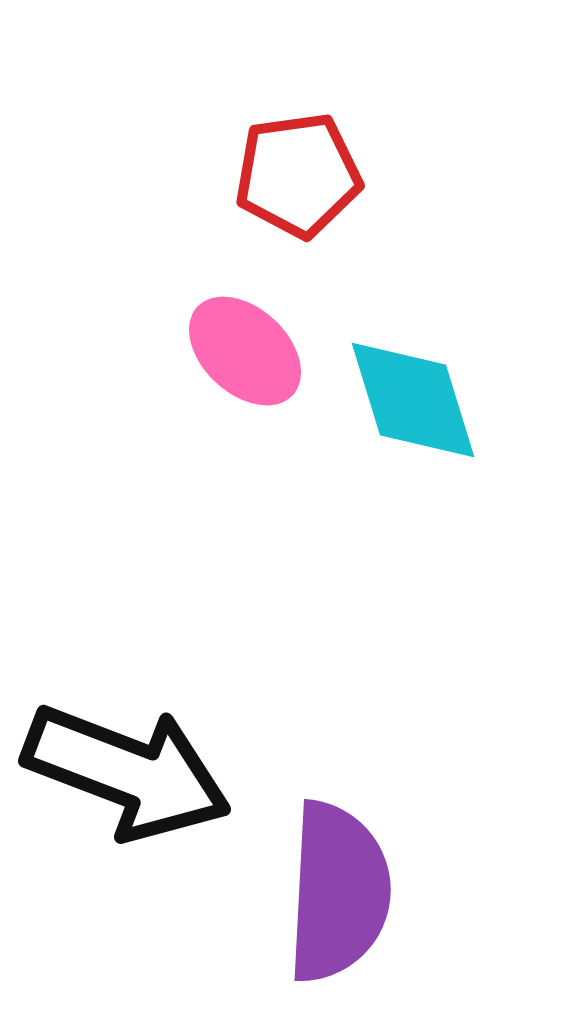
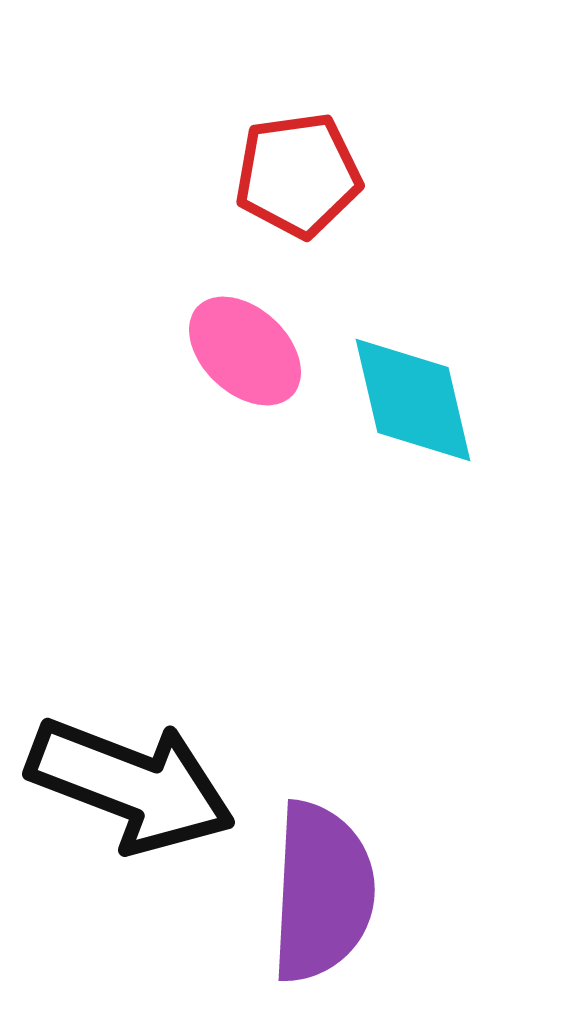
cyan diamond: rotated 4 degrees clockwise
black arrow: moved 4 px right, 13 px down
purple semicircle: moved 16 px left
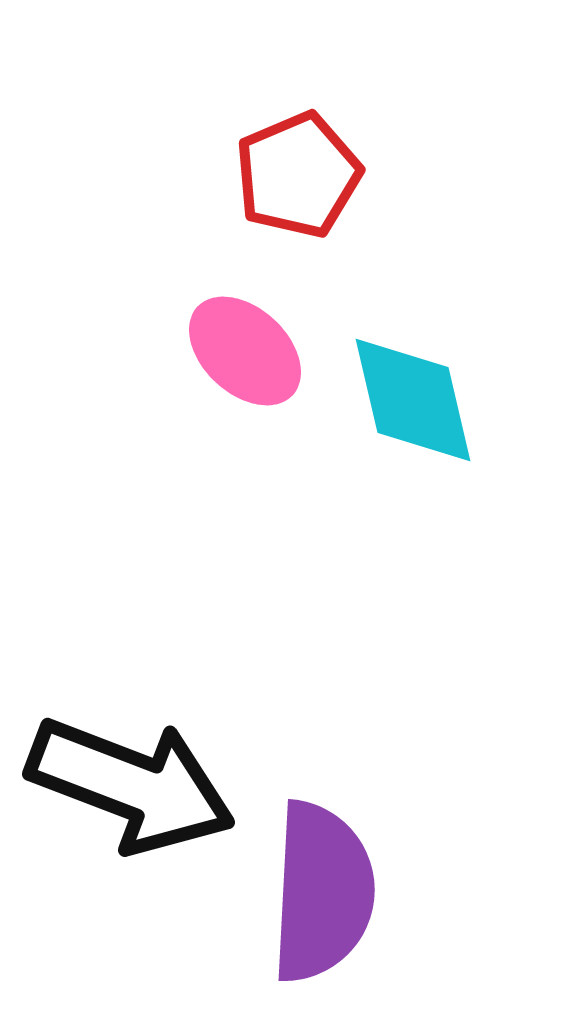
red pentagon: rotated 15 degrees counterclockwise
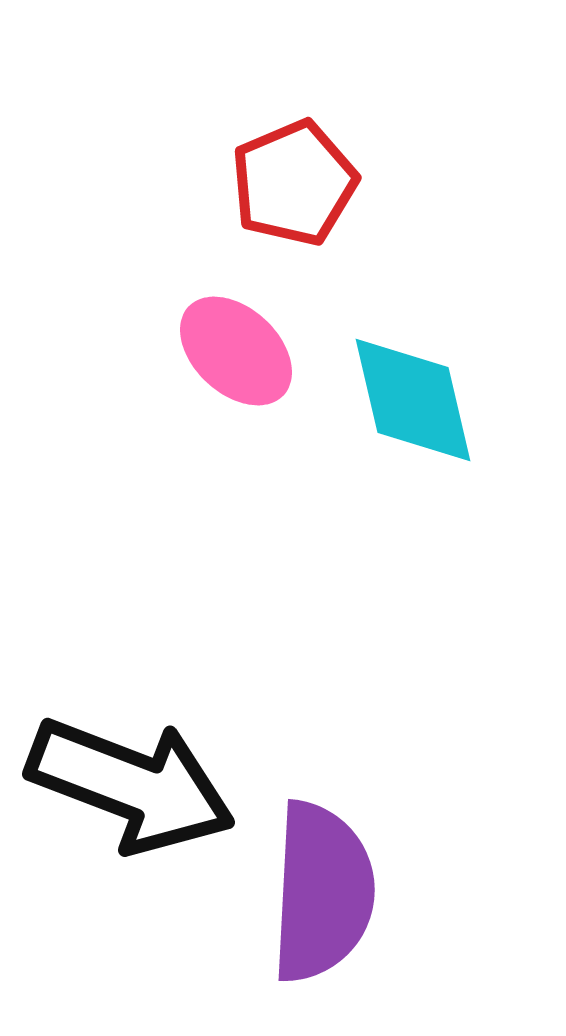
red pentagon: moved 4 px left, 8 px down
pink ellipse: moved 9 px left
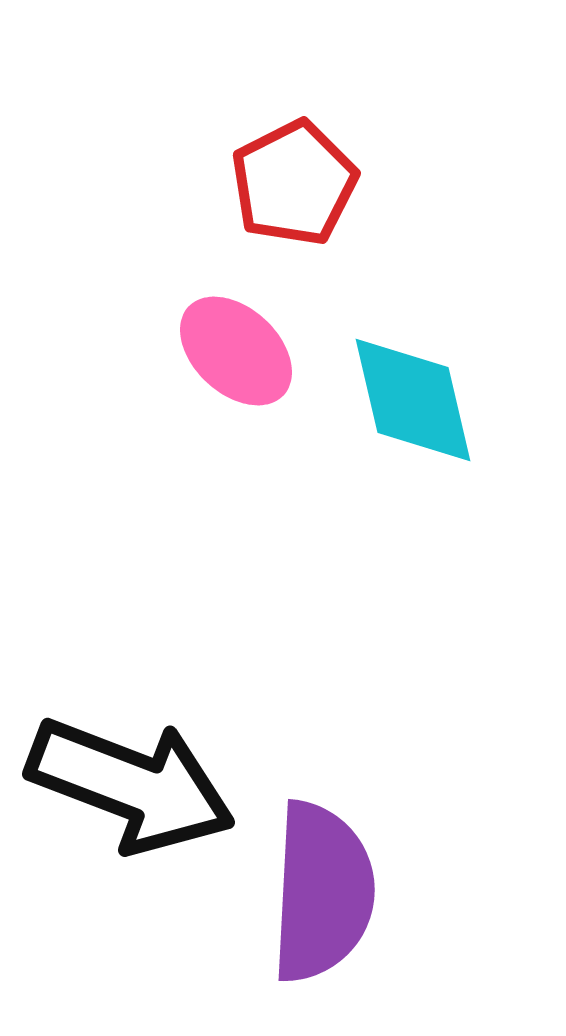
red pentagon: rotated 4 degrees counterclockwise
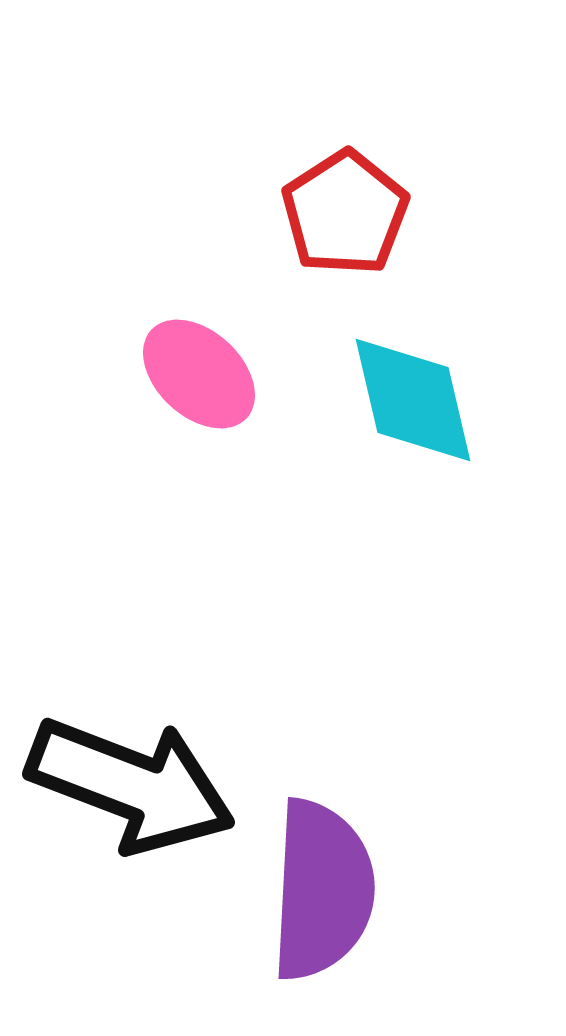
red pentagon: moved 51 px right, 30 px down; rotated 6 degrees counterclockwise
pink ellipse: moved 37 px left, 23 px down
purple semicircle: moved 2 px up
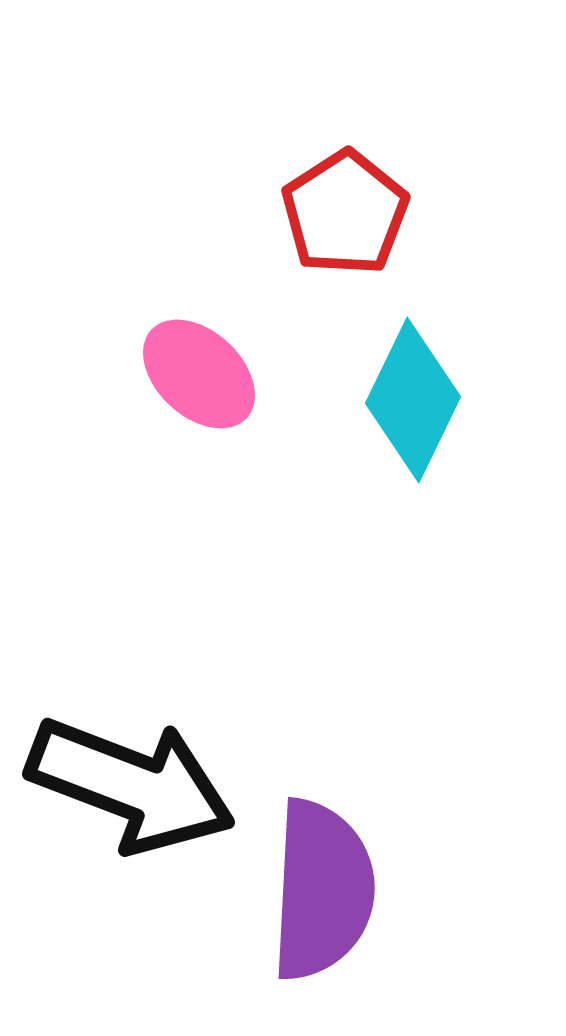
cyan diamond: rotated 39 degrees clockwise
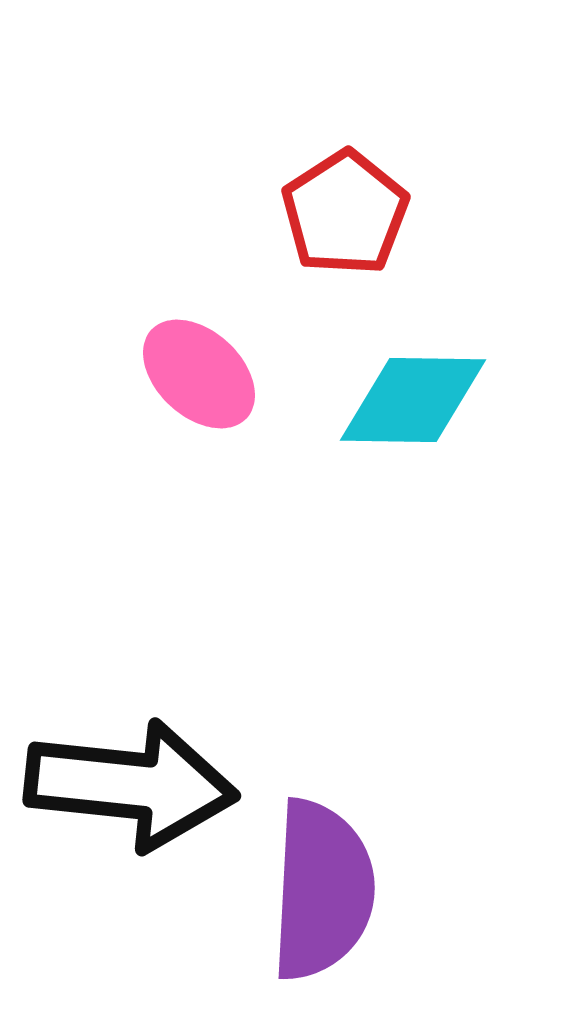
cyan diamond: rotated 65 degrees clockwise
black arrow: rotated 15 degrees counterclockwise
